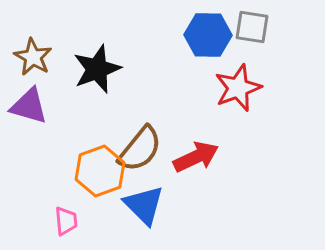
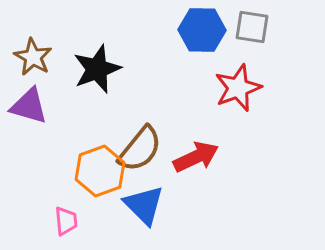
blue hexagon: moved 6 px left, 5 px up
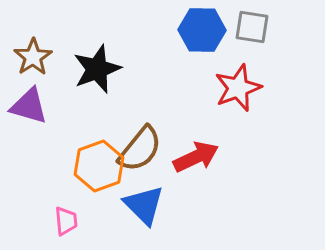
brown star: rotated 9 degrees clockwise
orange hexagon: moved 1 px left, 5 px up
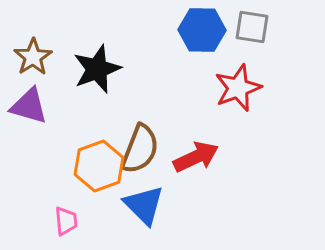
brown semicircle: rotated 18 degrees counterclockwise
